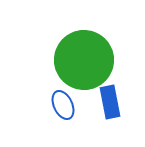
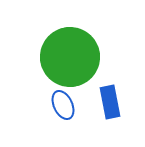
green circle: moved 14 px left, 3 px up
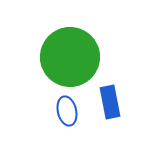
blue ellipse: moved 4 px right, 6 px down; rotated 12 degrees clockwise
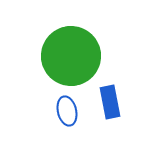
green circle: moved 1 px right, 1 px up
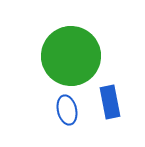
blue ellipse: moved 1 px up
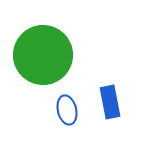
green circle: moved 28 px left, 1 px up
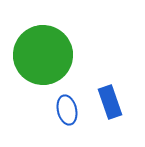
blue rectangle: rotated 8 degrees counterclockwise
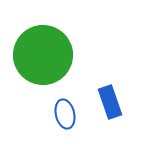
blue ellipse: moved 2 px left, 4 px down
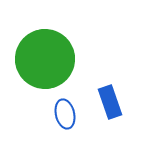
green circle: moved 2 px right, 4 px down
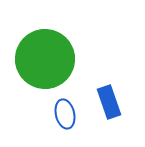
blue rectangle: moved 1 px left
